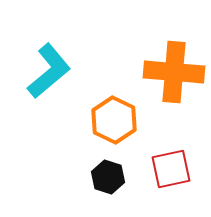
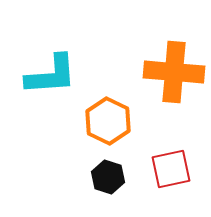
cyan L-shape: moved 2 px right, 4 px down; rotated 36 degrees clockwise
orange hexagon: moved 6 px left, 1 px down
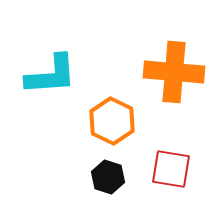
orange hexagon: moved 4 px right
red square: rotated 21 degrees clockwise
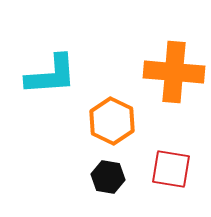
black hexagon: rotated 8 degrees counterclockwise
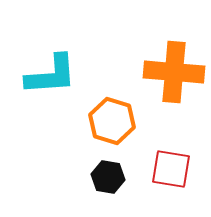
orange hexagon: rotated 9 degrees counterclockwise
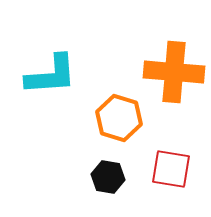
orange hexagon: moved 7 px right, 3 px up
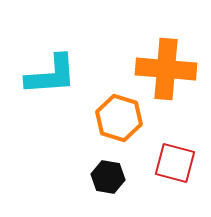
orange cross: moved 8 px left, 3 px up
red square: moved 4 px right, 6 px up; rotated 6 degrees clockwise
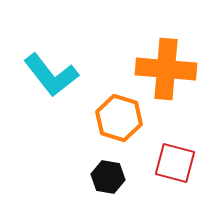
cyan L-shape: rotated 56 degrees clockwise
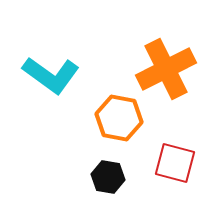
orange cross: rotated 32 degrees counterclockwise
cyan L-shape: rotated 16 degrees counterclockwise
orange hexagon: rotated 6 degrees counterclockwise
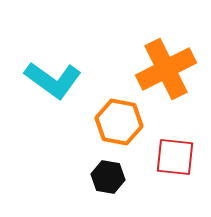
cyan L-shape: moved 2 px right, 5 px down
orange hexagon: moved 4 px down
red square: moved 6 px up; rotated 9 degrees counterclockwise
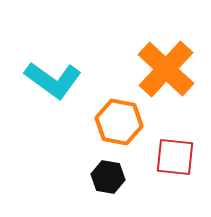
orange cross: rotated 20 degrees counterclockwise
